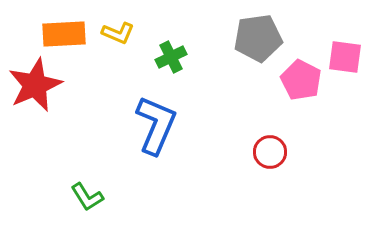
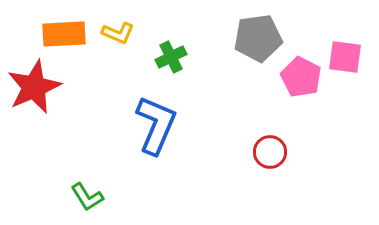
pink pentagon: moved 3 px up
red star: moved 1 px left, 2 px down
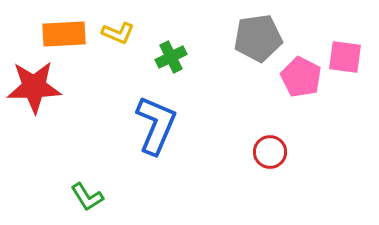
red star: rotated 22 degrees clockwise
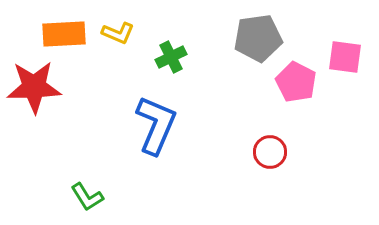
pink pentagon: moved 5 px left, 5 px down
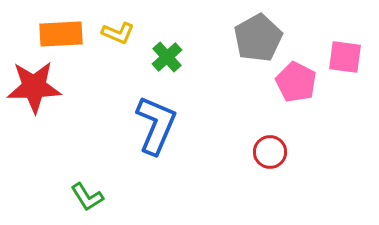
orange rectangle: moved 3 px left
gray pentagon: rotated 21 degrees counterclockwise
green cross: moved 4 px left; rotated 16 degrees counterclockwise
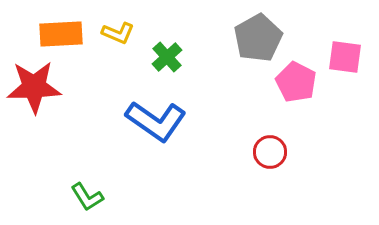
blue L-shape: moved 4 px up; rotated 102 degrees clockwise
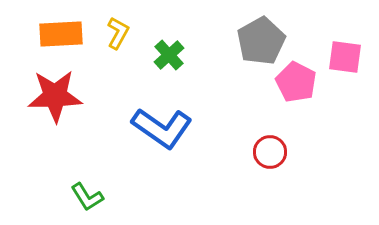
yellow L-shape: rotated 84 degrees counterclockwise
gray pentagon: moved 3 px right, 3 px down
green cross: moved 2 px right, 2 px up
red star: moved 21 px right, 9 px down
blue L-shape: moved 6 px right, 7 px down
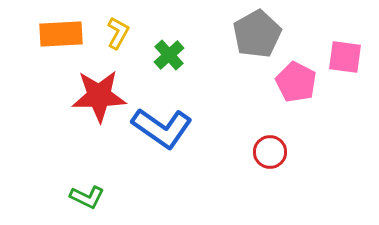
gray pentagon: moved 4 px left, 7 px up
red star: moved 44 px right
green L-shape: rotated 32 degrees counterclockwise
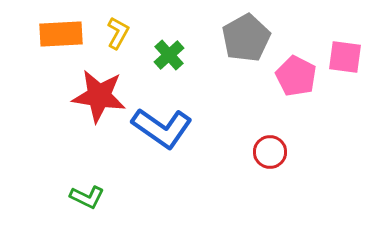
gray pentagon: moved 11 px left, 4 px down
pink pentagon: moved 6 px up
red star: rotated 10 degrees clockwise
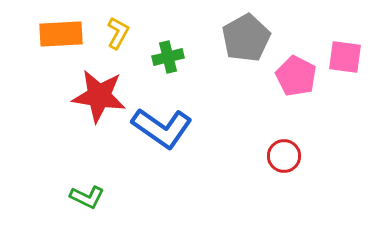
green cross: moved 1 px left, 2 px down; rotated 28 degrees clockwise
red circle: moved 14 px right, 4 px down
